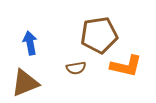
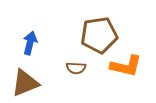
blue arrow: rotated 25 degrees clockwise
brown semicircle: rotated 12 degrees clockwise
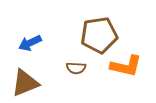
blue arrow: rotated 130 degrees counterclockwise
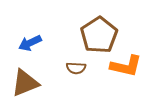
brown pentagon: rotated 24 degrees counterclockwise
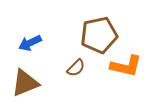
brown pentagon: rotated 21 degrees clockwise
brown semicircle: rotated 48 degrees counterclockwise
